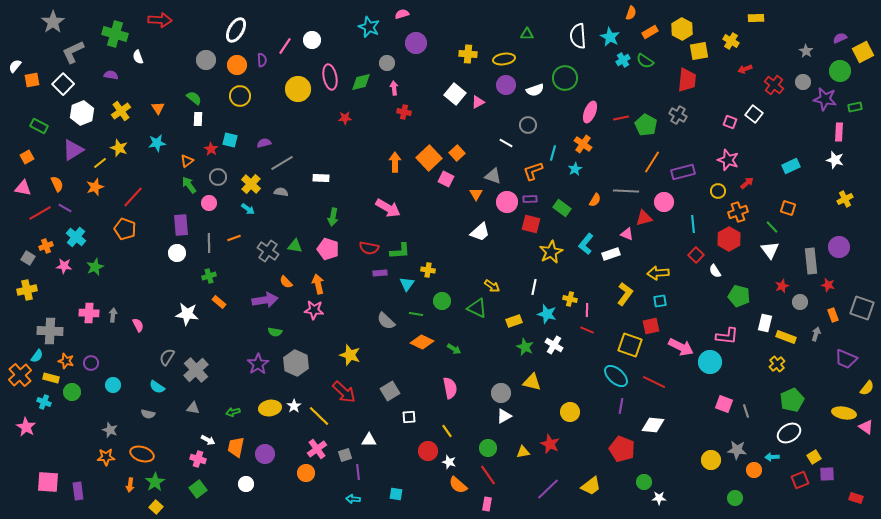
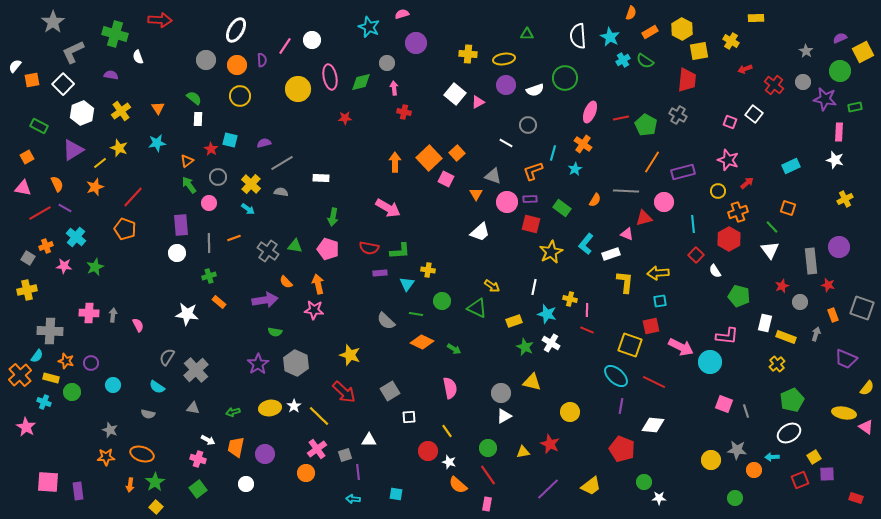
yellow L-shape at (625, 294): moved 12 px up; rotated 30 degrees counterclockwise
white cross at (554, 345): moved 3 px left, 2 px up
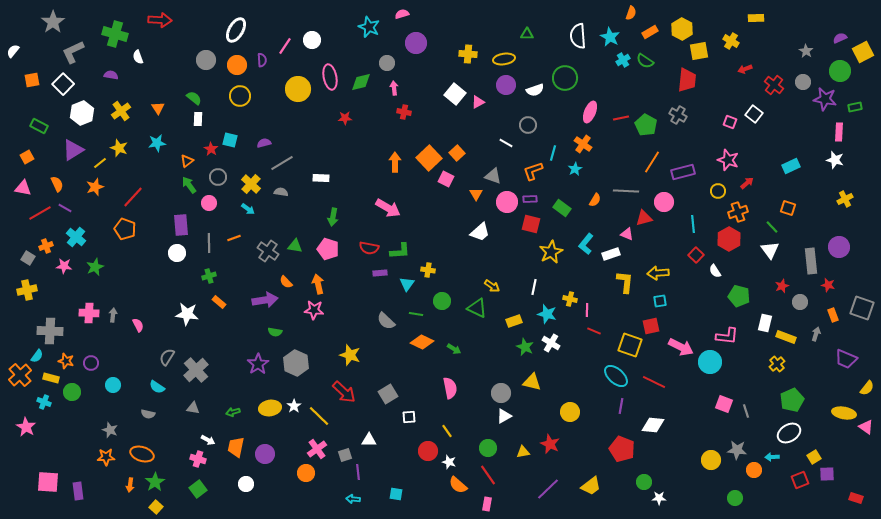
white semicircle at (15, 66): moved 2 px left, 15 px up
red line at (587, 330): moved 7 px right, 1 px down
gray square at (390, 391): moved 2 px left, 3 px down
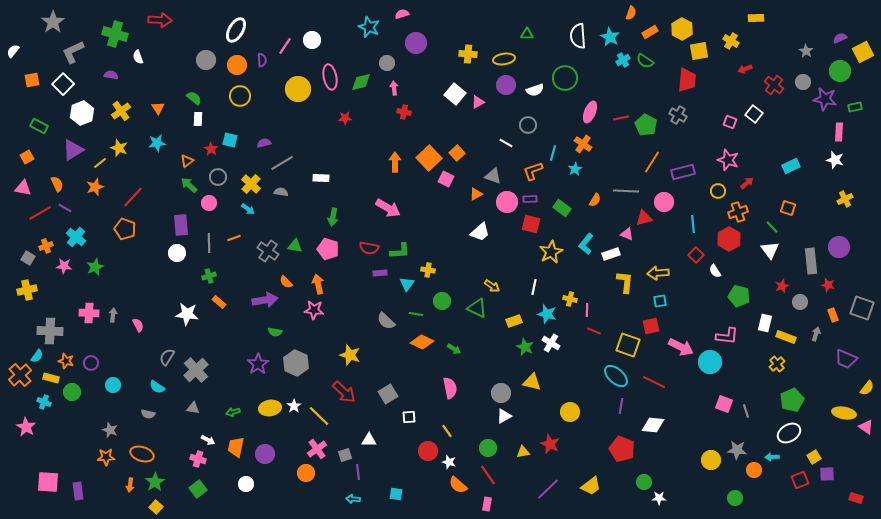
green arrow at (189, 185): rotated 12 degrees counterclockwise
orange triangle at (476, 194): rotated 32 degrees clockwise
yellow square at (630, 345): moved 2 px left
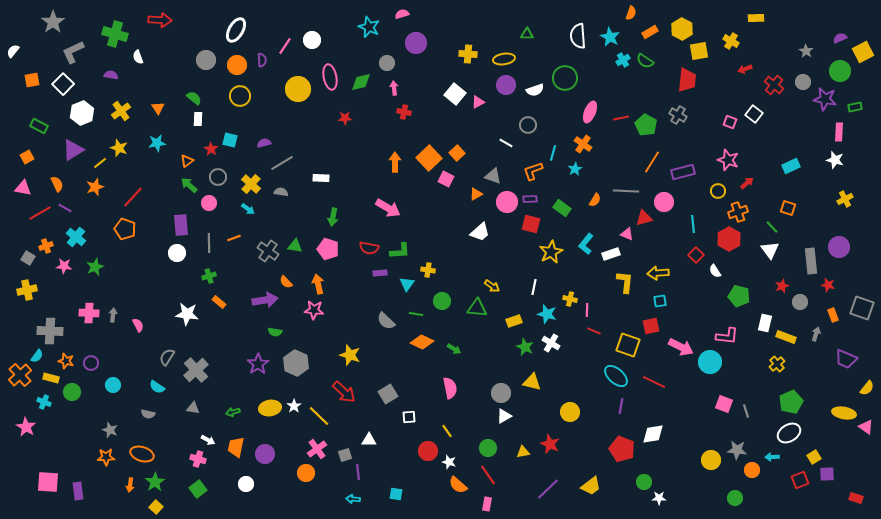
green triangle at (477, 308): rotated 20 degrees counterclockwise
green pentagon at (792, 400): moved 1 px left, 2 px down
white diamond at (653, 425): moved 9 px down; rotated 15 degrees counterclockwise
orange circle at (754, 470): moved 2 px left
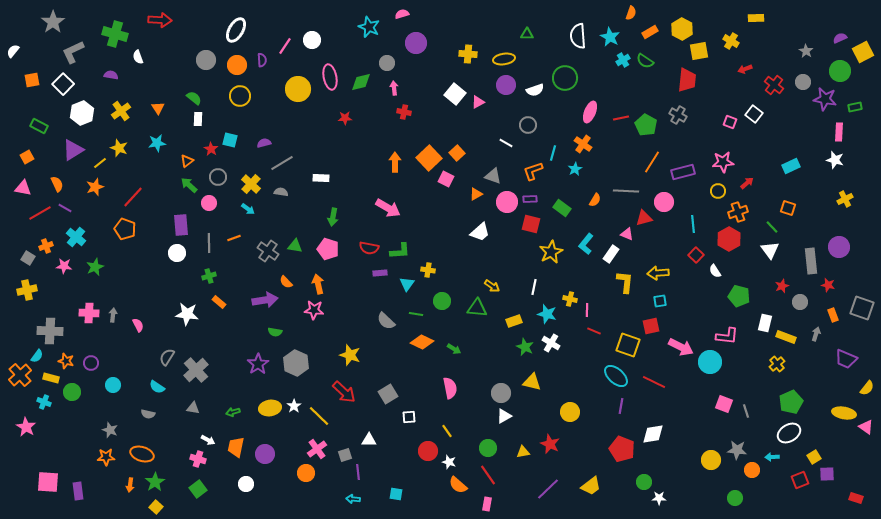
pink star at (728, 160): moved 5 px left, 2 px down; rotated 25 degrees counterclockwise
white rectangle at (611, 254): rotated 36 degrees counterclockwise
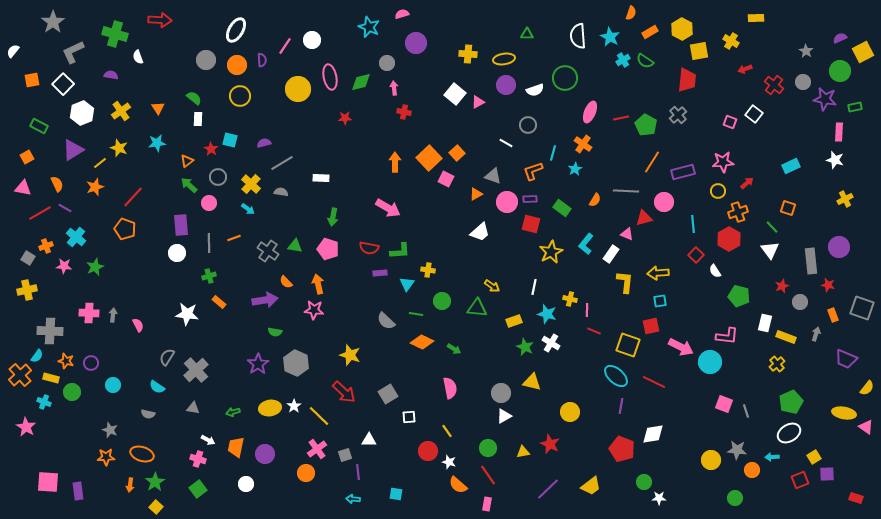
gray cross at (678, 115): rotated 18 degrees clockwise
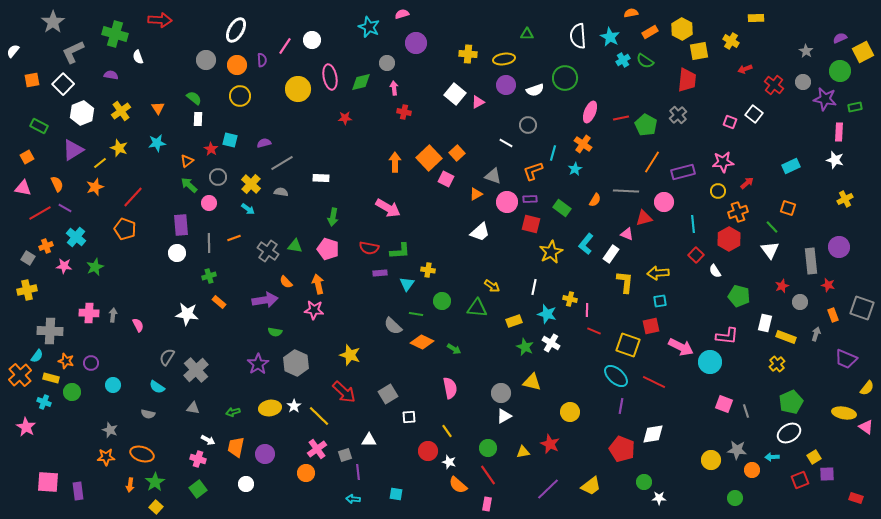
orange semicircle at (631, 13): rotated 120 degrees counterclockwise
gray semicircle at (386, 321): moved 7 px right, 5 px down
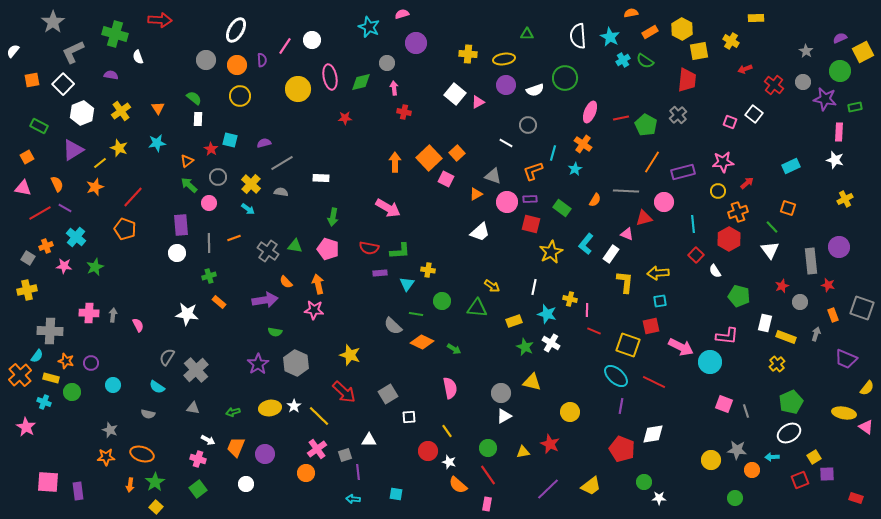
orange trapezoid at (236, 447): rotated 10 degrees clockwise
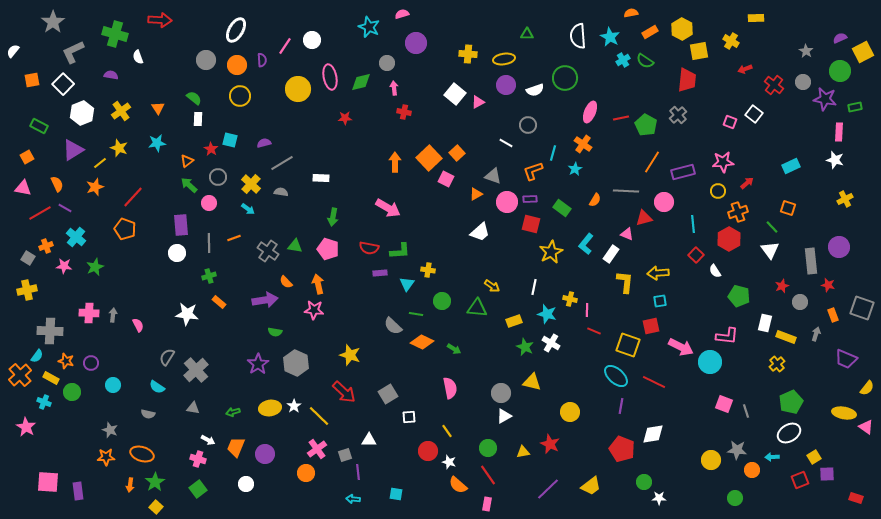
yellow rectangle at (51, 378): rotated 14 degrees clockwise
